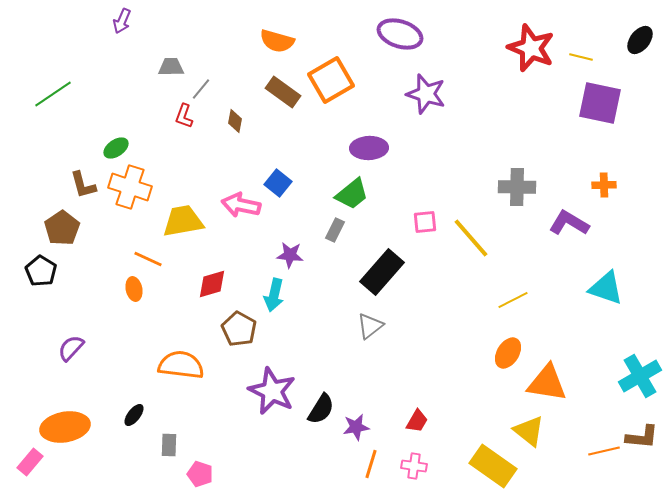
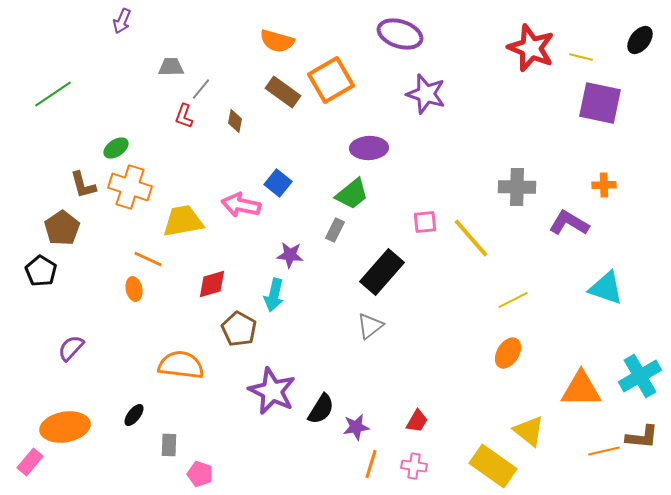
orange triangle at (547, 383): moved 34 px right, 6 px down; rotated 9 degrees counterclockwise
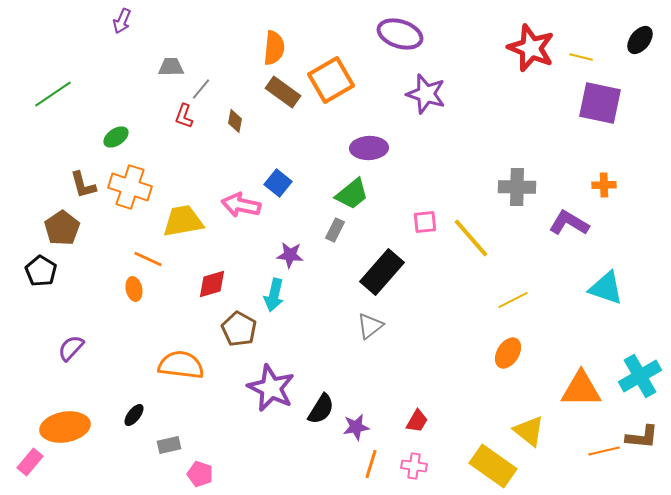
orange semicircle at (277, 41): moved 3 px left, 7 px down; rotated 100 degrees counterclockwise
green ellipse at (116, 148): moved 11 px up
purple star at (272, 391): moved 1 px left, 3 px up
gray rectangle at (169, 445): rotated 75 degrees clockwise
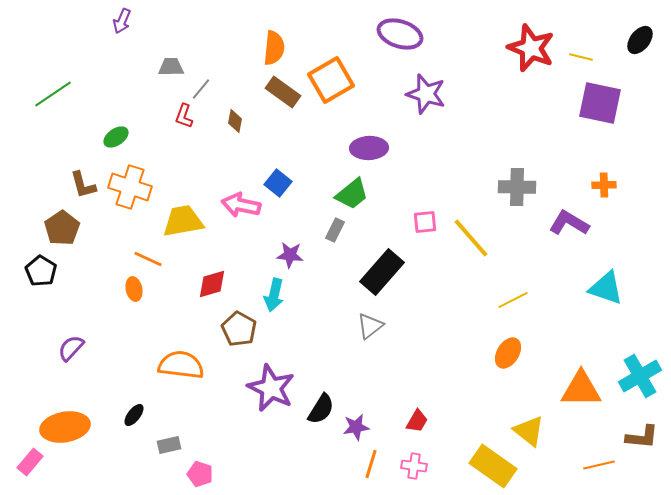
orange line at (604, 451): moved 5 px left, 14 px down
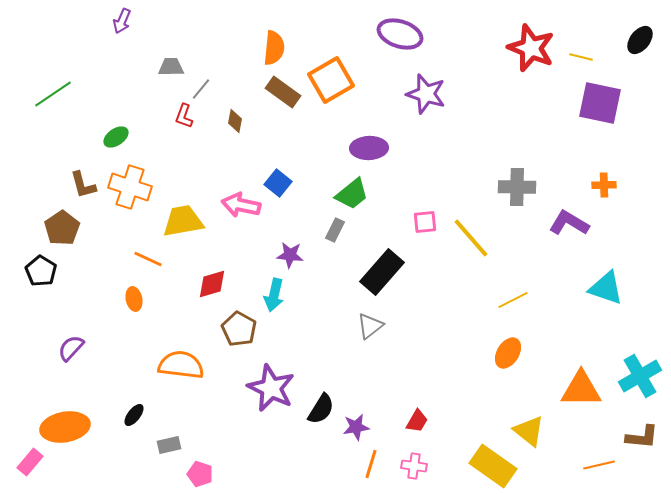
orange ellipse at (134, 289): moved 10 px down
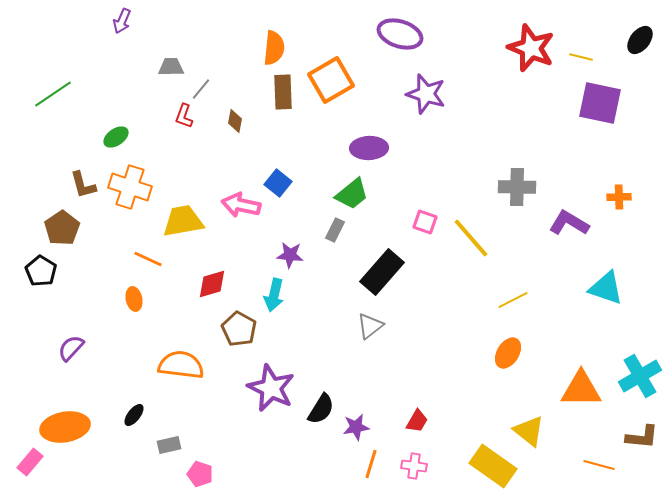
brown rectangle at (283, 92): rotated 52 degrees clockwise
orange cross at (604, 185): moved 15 px right, 12 px down
pink square at (425, 222): rotated 25 degrees clockwise
orange line at (599, 465): rotated 28 degrees clockwise
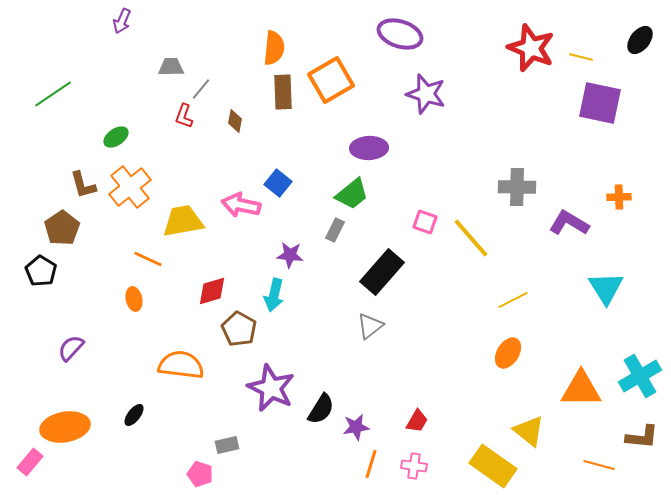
orange cross at (130, 187): rotated 33 degrees clockwise
red diamond at (212, 284): moved 7 px down
cyan triangle at (606, 288): rotated 39 degrees clockwise
gray rectangle at (169, 445): moved 58 px right
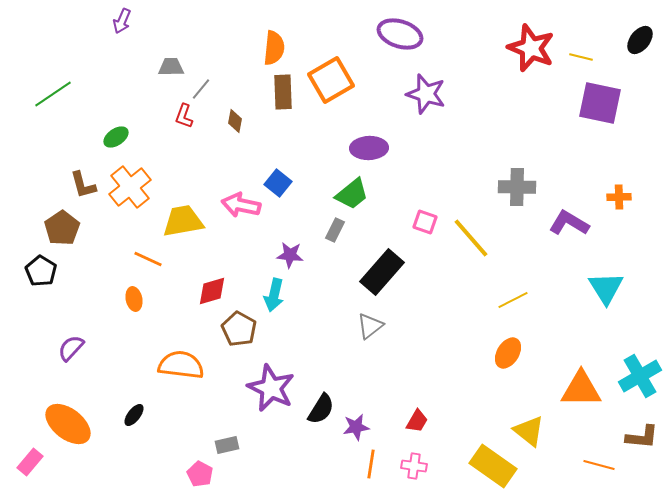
orange ellipse at (65, 427): moved 3 px right, 3 px up; rotated 48 degrees clockwise
orange line at (371, 464): rotated 8 degrees counterclockwise
pink pentagon at (200, 474): rotated 10 degrees clockwise
